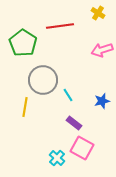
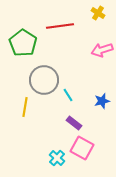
gray circle: moved 1 px right
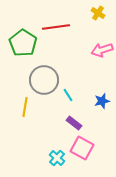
red line: moved 4 px left, 1 px down
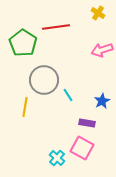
blue star: rotated 14 degrees counterclockwise
purple rectangle: moved 13 px right; rotated 28 degrees counterclockwise
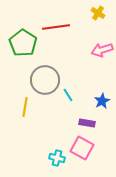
gray circle: moved 1 px right
cyan cross: rotated 28 degrees counterclockwise
